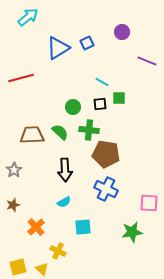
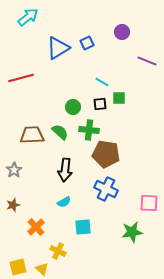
black arrow: rotated 10 degrees clockwise
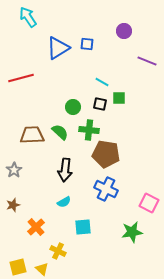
cyan arrow: rotated 85 degrees counterclockwise
purple circle: moved 2 px right, 1 px up
blue square: moved 1 px down; rotated 32 degrees clockwise
black square: rotated 16 degrees clockwise
pink square: rotated 24 degrees clockwise
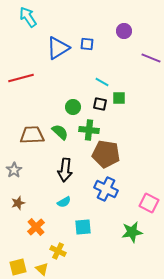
purple line: moved 4 px right, 3 px up
brown star: moved 5 px right, 2 px up
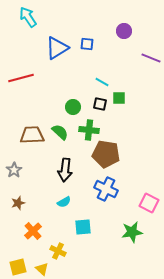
blue triangle: moved 1 px left
orange cross: moved 3 px left, 4 px down
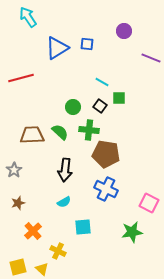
black square: moved 2 px down; rotated 24 degrees clockwise
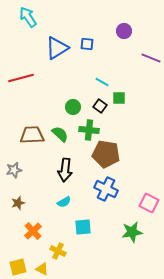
green semicircle: moved 2 px down
gray star: rotated 21 degrees clockwise
yellow triangle: rotated 16 degrees counterclockwise
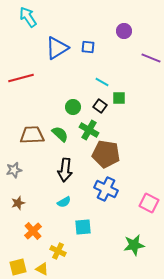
blue square: moved 1 px right, 3 px down
green cross: rotated 24 degrees clockwise
green star: moved 2 px right, 13 px down
